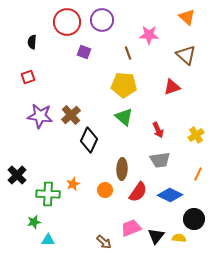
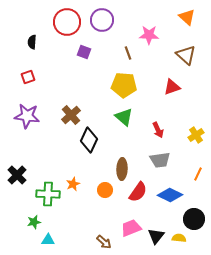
purple star: moved 13 px left
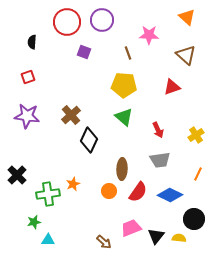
orange circle: moved 4 px right, 1 px down
green cross: rotated 10 degrees counterclockwise
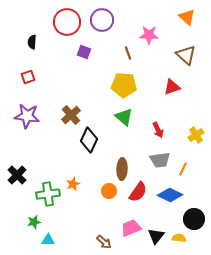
orange line: moved 15 px left, 5 px up
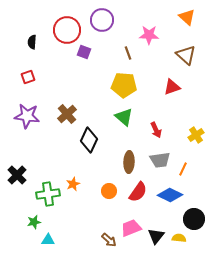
red circle: moved 8 px down
brown cross: moved 4 px left, 1 px up
red arrow: moved 2 px left
brown ellipse: moved 7 px right, 7 px up
brown arrow: moved 5 px right, 2 px up
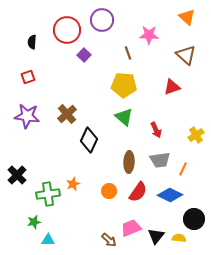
purple square: moved 3 px down; rotated 24 degrees clockwise
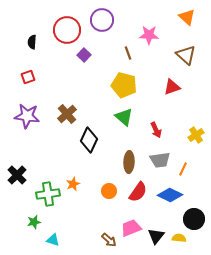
yellow pentagon: rotated 10 degrees clockwise
cyan triangle: moved 5 px right; rotated 16 degrees clockwise
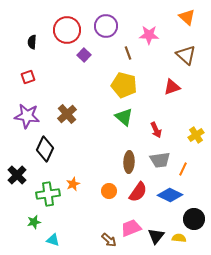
purple circle: moved 4 px right, 6 px down
black diamond: moved 44 px left, 9 px down
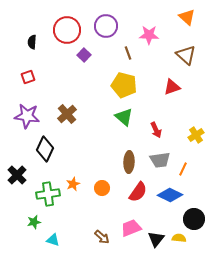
orange circle: moved 7 px left, 3 px up
black triangle: moved 3 px down
brown arrow: moved 7 px left, 3 px up
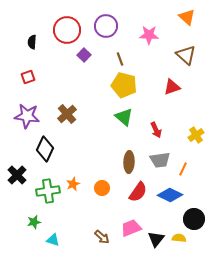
brown line: moved 8 px left, 6 px down
green cross: moved 3 px up
